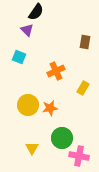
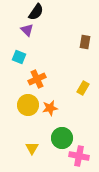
orange cross: moved 19 px left, 8 px down
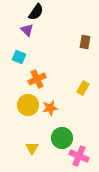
pink cross: rotated 12 degrees clockwise
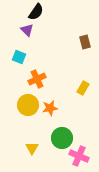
brown rectangle: rotated 24 degrees counterclockwise
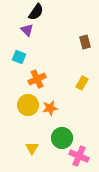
yellow rectangle: moved 1 px left, 5 px up
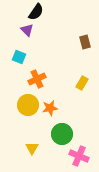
green circle: moved 4 px up
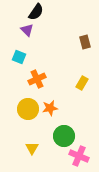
yellow circle: moved 4 px down
green circle: moved 2 px right, 2 px down
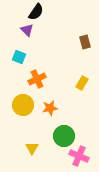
yellow circle: moved 5 px left, 4 px up
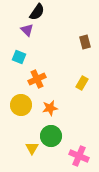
black semicircle: moved 1 px right
yellow circle: moved 2 px left
green circle: moved 13 px left
